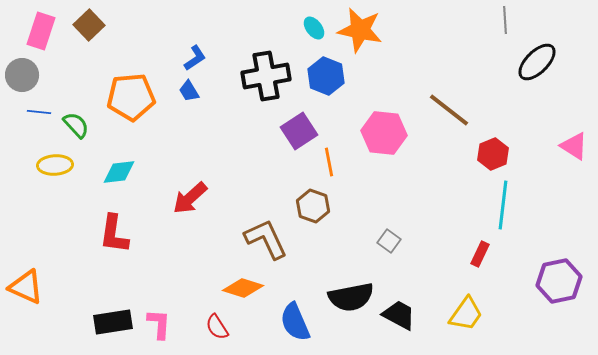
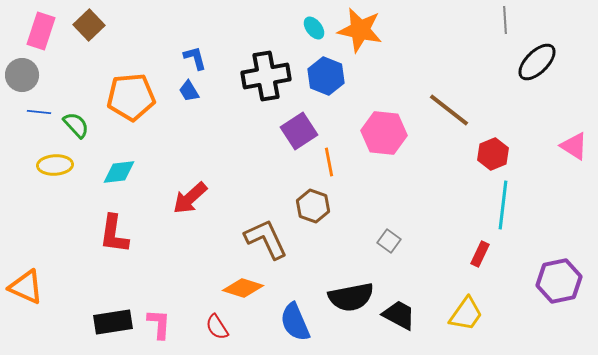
blue L-shape: rotated 72 degrees counterclockwise
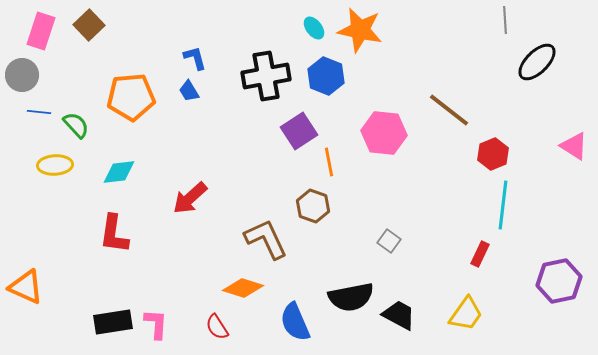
pink L-shape: moved 3 px left
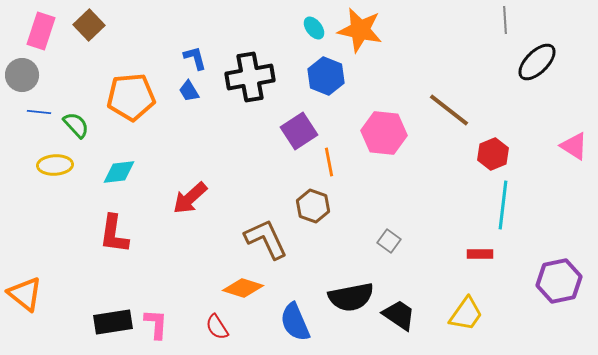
black cross: moved 16 px left, 1 px down
red rectangle: rotated 65 degrees clockwise
orange triangle: moved 1 px left, 7 px down; rotated 15 degrees clockwise
black trapezoid: rotated 6 degrees clockwise
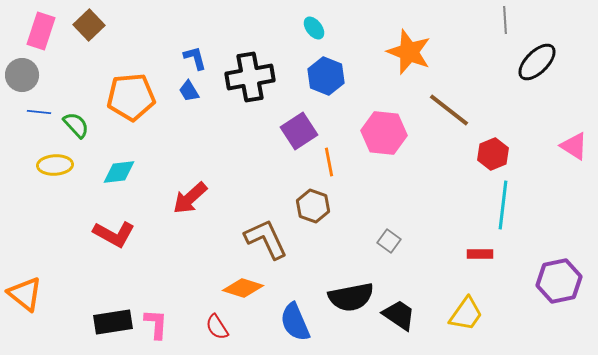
orange star: moved 49 px right, 22 px down; rotated 9 degrees clockwise
red L-shape: rotated 69 degrees counterclockwise
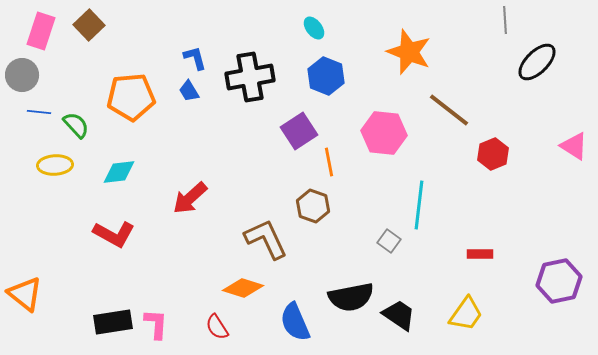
cyan line: moved 84 px left
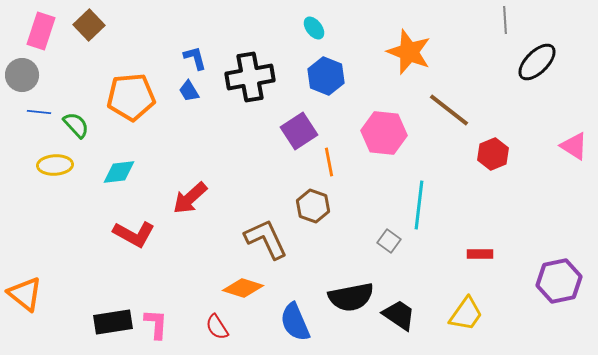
red L-shape: moved 20 px right
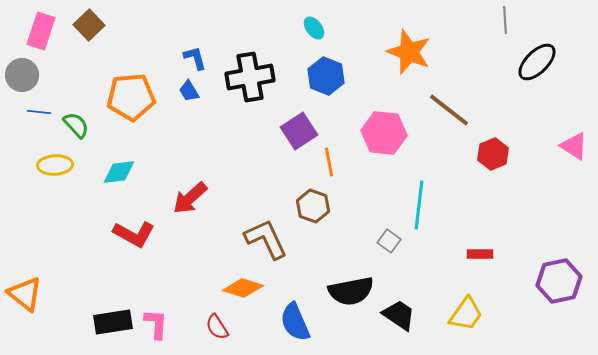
black semicircle: moved 6 px up
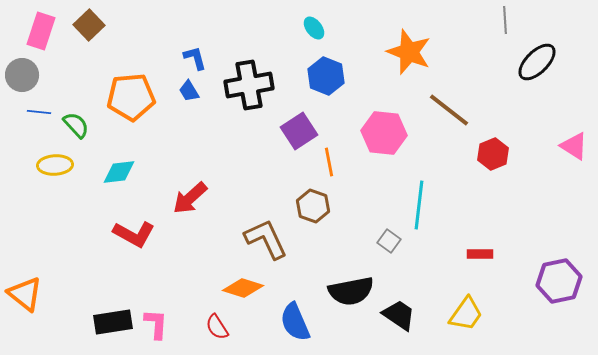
black cross: moved 1 px left, 8 px down
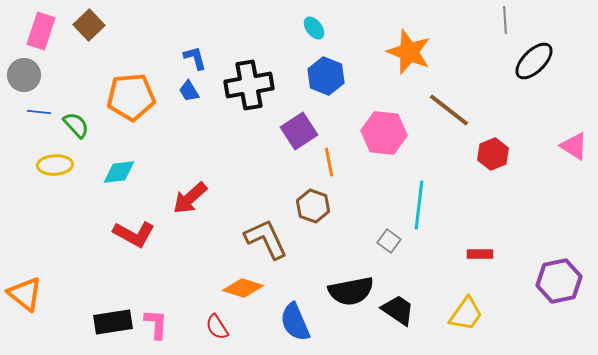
black ellipse: moved 3 px left, 1 px up
gray circle: moved 2 px right
black trapezoid: moved 1 px left, 5 px up
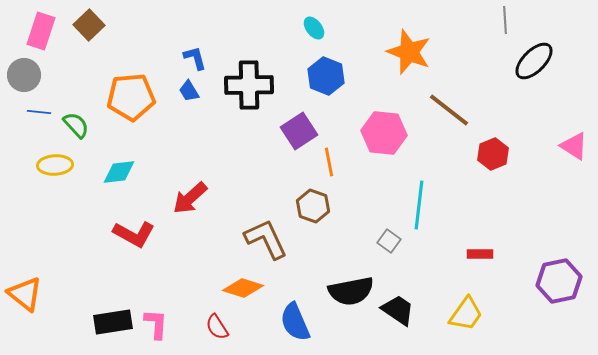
black cross: rotated 9 degrees clockwise
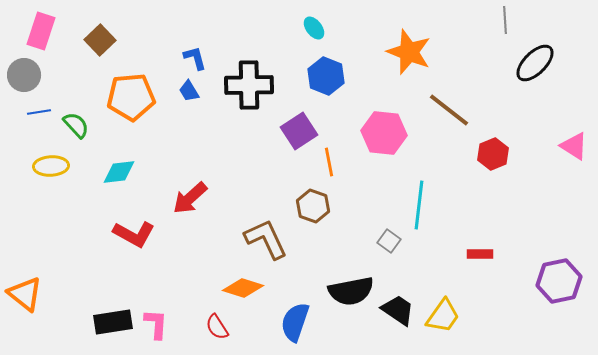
brown square: moved 11 px right, 15 px down
black ellipse: moved 1 px right, 2 px down
blue line: rotated 15 degrees counterclockwise
yellow ellipse: moved 4 px left, 1 px down
yellow trapezoid: moved 23 px left, 2 px down
blue semicircle: rotated 42 degrees clockwise
